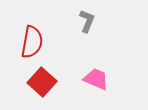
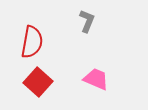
red square: moved 4 px left
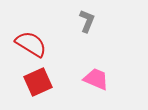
red semicircle: moved 1 px left, 2 px down; rotated 68 degrees counterclockwise
red square: rotated 24 degrees clockwise
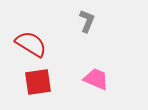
red square: rotated 16 degrees clockwise
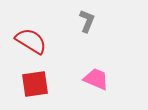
red semicircle: moved 3 px up
red square: moved 3 px left, 2 px down
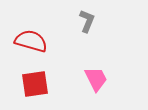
red semicircle: rotated 16 degrees counterclockwise
pink trapezoid: rotated 40 degrees clockwise
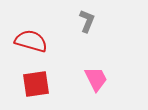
red square: moved 1 px right
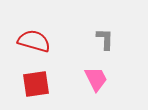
gray L-shape: moved 18 px right, 18 px down; rotated 20 degrees counterclockwise
red semicircle: moved 3 px right
